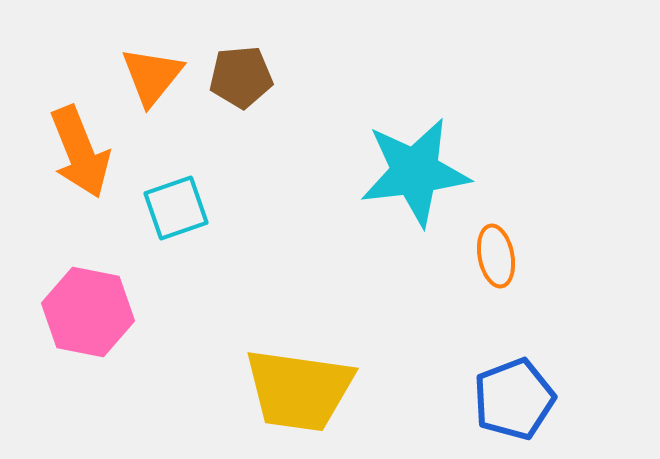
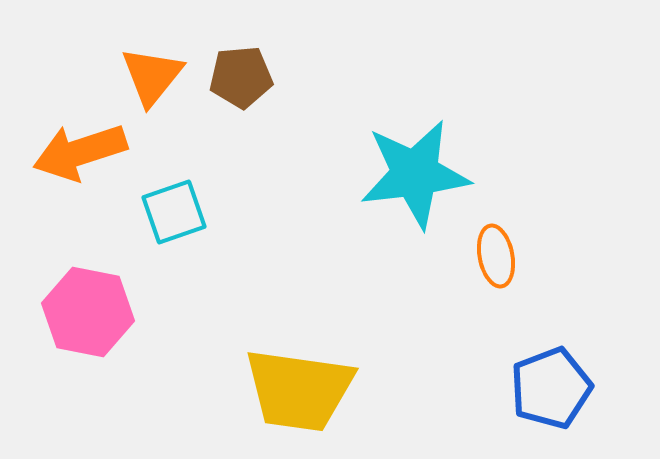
orange arrow: rotated 94 degrees clockwise
cyan star: moved 2 px down
cyan square: moved 2 px left, 4 px down
blue pentagon: moved 37 px right, 11 px up
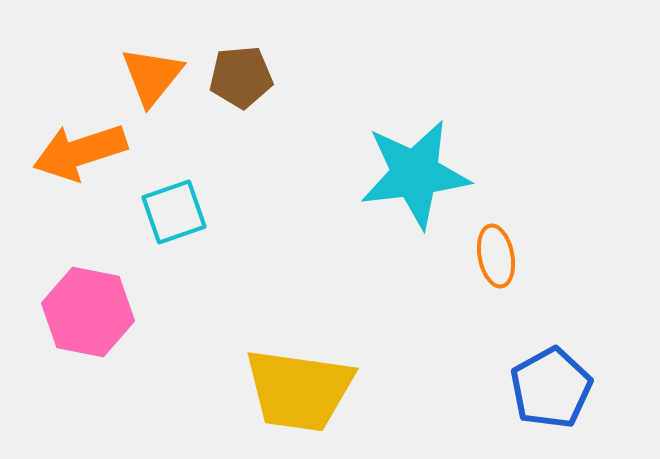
blue pentagon: rotated 8 degrees counterclockwise
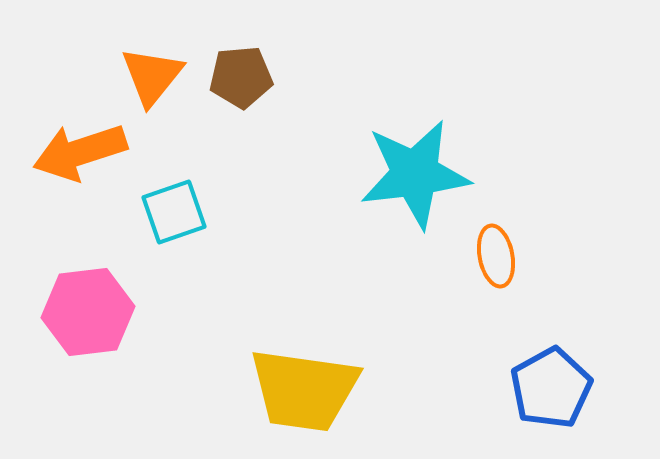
pink hexagon: rotated 18 degrees counterclockwise
yellow trapezoid: moved 5 px right
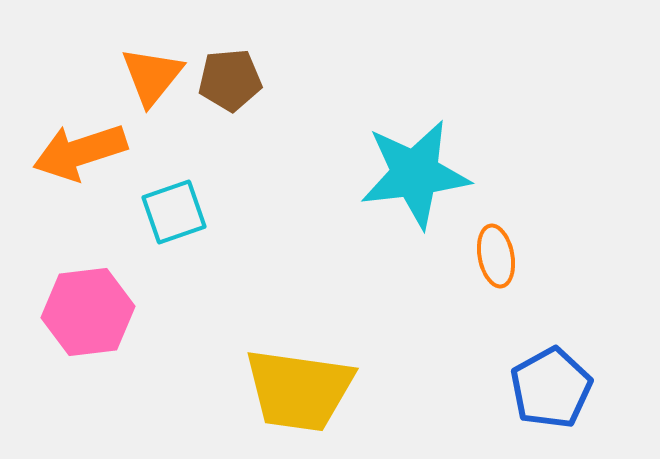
brown pentagon: moved 11 px left, 3 px down
yellow trapezoid: moved 5 px left
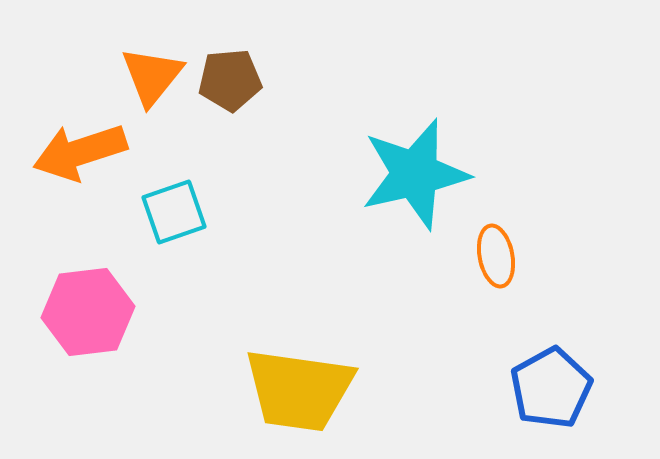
cyan star: rotated 6 degrees counterclockwise
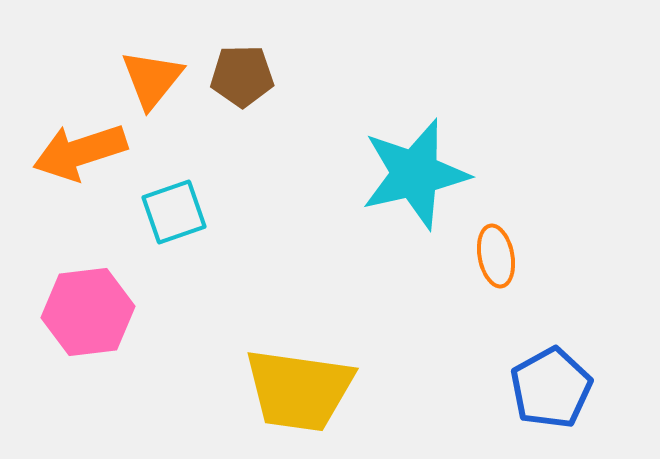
orange triangle: moved 3 px down
brown pentagon: moved 12 px right, 4 px up; rotated 4 degrees clockwise
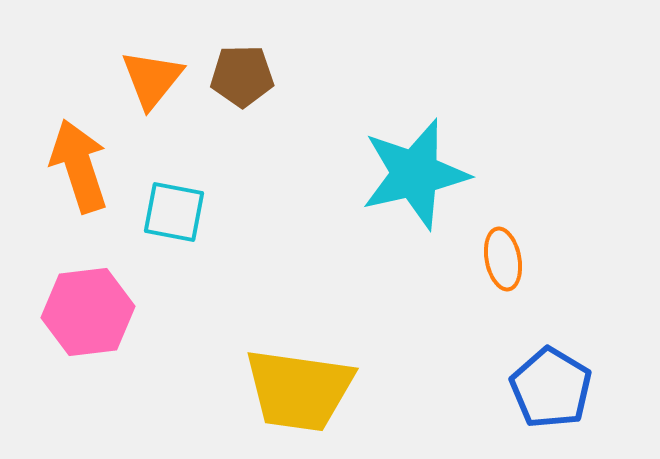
orange arrow: moved 1 px left, 14 px down; rotated 90 degrees clockwise
cyan square: rotated 30 degrees clockwise
orange ellipse: moved 7 px right, 3 px down
blue pentagon: rotated 12 degrees counterclockwise
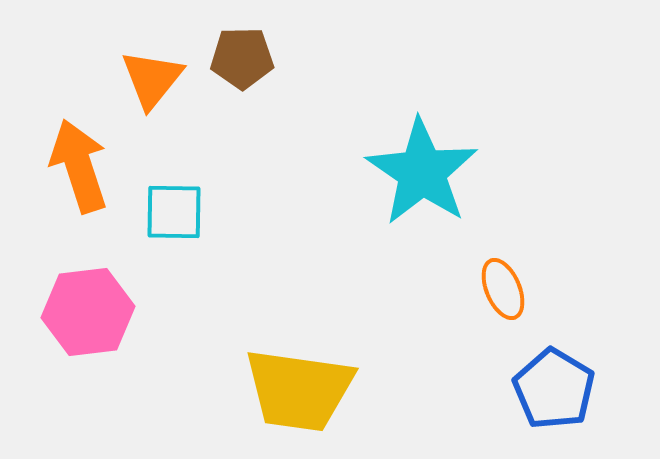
brown pentagon: moved 18 px up
cyan star: moved 7 px right, 2 px up; rotated 25 degrees counterclockwise
cyan square: rotated 10 degrees counterclockwise
orange ellipse: moved 30 px down; rotated 12 degrees counterclockwise
blue pentagon: moved 3 px right, 1 px down
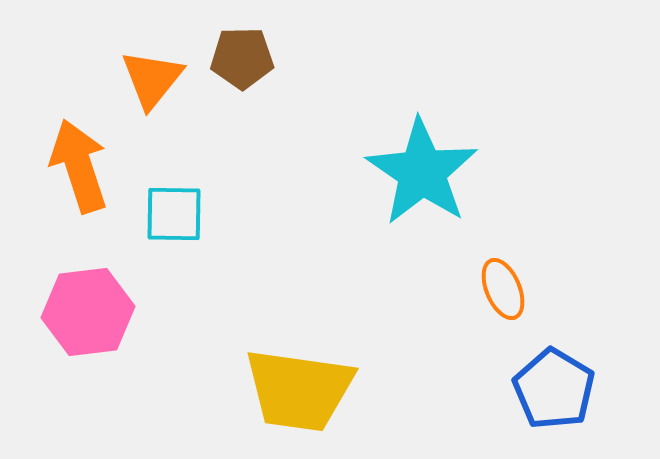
cyan square: moved 2 px down
